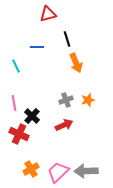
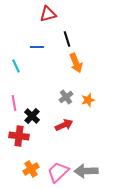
gray cross: moved 3 px up; rotated 16 degrees counterclockwise
red cross: moved 2 px down; rotated 18 degrees counterclockwise
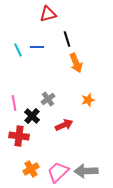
cyan line: moved 2 px right, 16 px up
gray cross: moved 18 px left, 2 px down
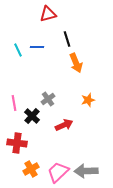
red cross: moved 2 px left, 7 px down
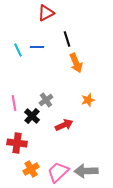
red triangle: moved 2 px left, 1 px up; rotated 12 degrees counterclockwise
gray cross: moved 2 px left, 1 px down
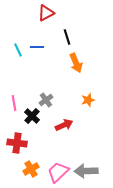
black line: moved 2 px up
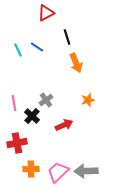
blue line: rotated 32 degrees clockwise
red cross: rotated 18 degrees counterclockwise
orange cross: rotated 28 degrees clockwise
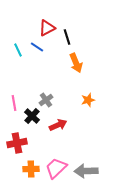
red triangle: moved 1 px right, 15 px down
red arrow: moved 6 px left
pink trapezoid: moved 2 px left, 4 px up
